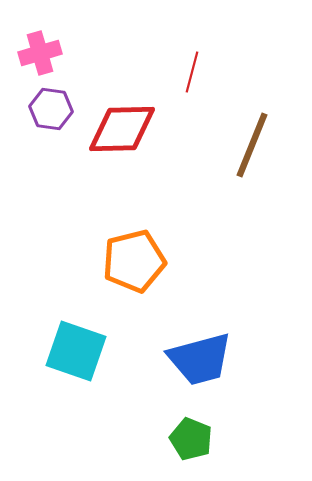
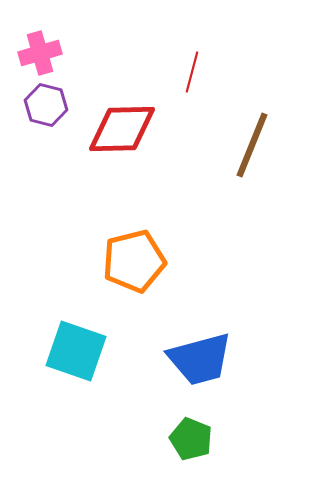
purple hexagon: moved 5 px left, 4 px up; rotated 6 degrees clockwise
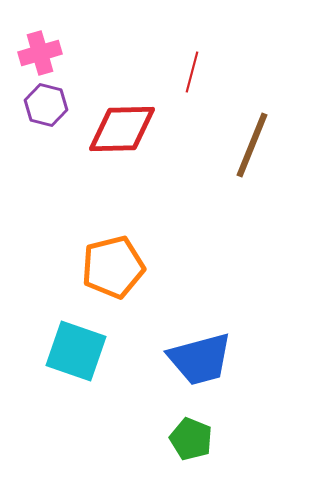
orange pentagon: moved 21 px left, 6 px down
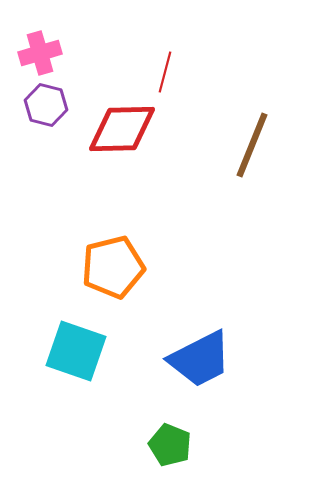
red line: moved 27 px left
blue trapezoid: rotated 12 degrees counterclockwise
green pentagon: moved 21 px left, 6 px down
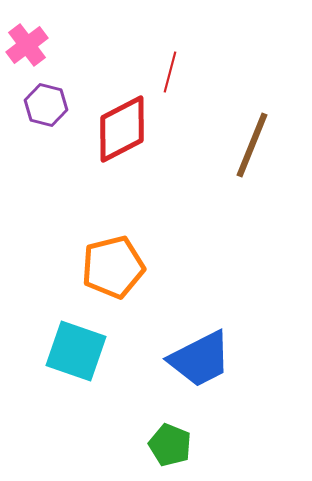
pink cross: moved 13 px left, 8 px up; rotated 21 degrees counterclockwise
red line: moved 5 px right
red diamond: rotated 26 degrees counterclockwise
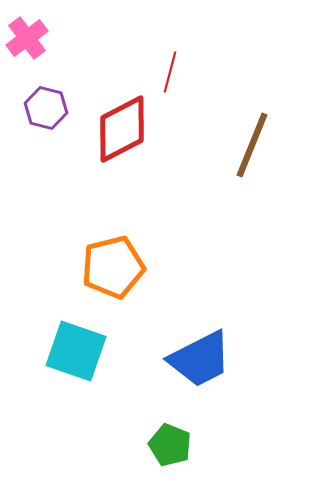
pink cross: moved 7 px up
purple hexagon: moved 3 px down
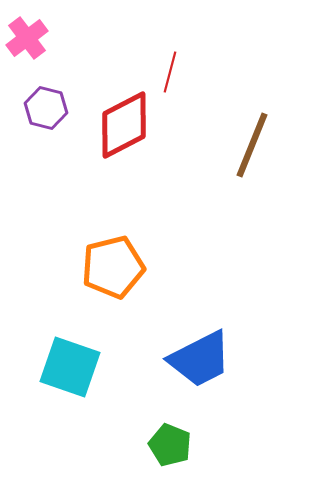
red diamond: moved 2 px right, 4 px up
cyan square: moved 6 px left, 16 px down
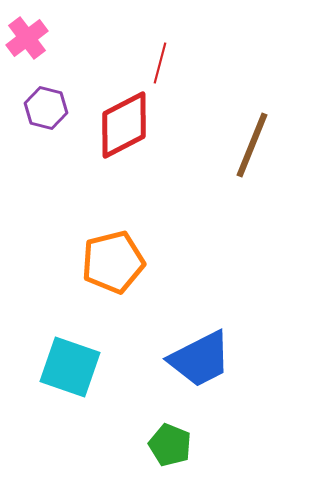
red line: moved 10 px left, 9 px up
orange pentagon: moved 5 px up
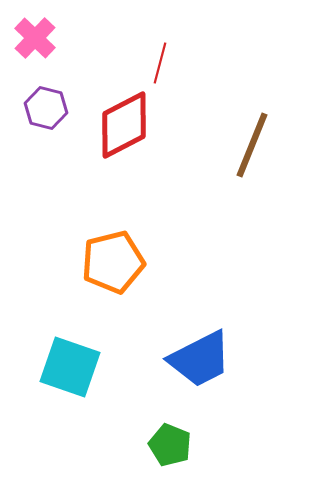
pink cross: moved 8 px right; rotated 9 degrees counterclockwise
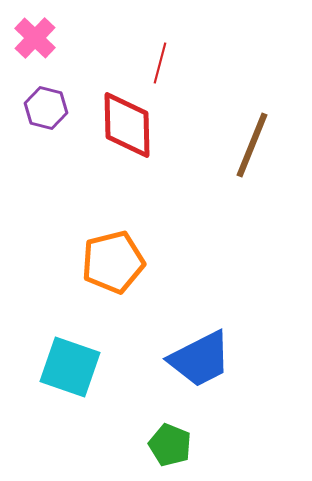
red diamond: moved 3 px right; rotated 64 degrees counterclockwise
